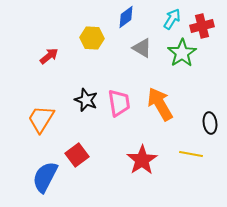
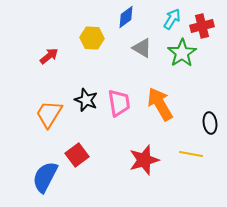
orange trapezoid: moved 8 px right, 5 px up
red star: moved 2 px right; rotated 16 degrees clockwise
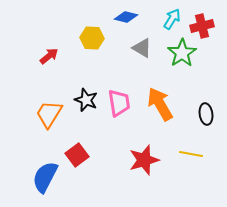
blue diamond: rotated 50 degrees clockwise
black ellipse: moved 4 px left, 9 px up
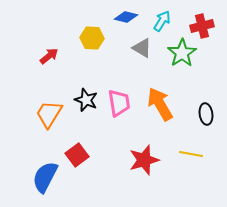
cyan arrow: moved 10 px left, 2 px down
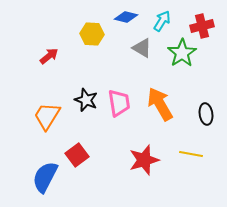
yellow hexagon: moved 4 px up
orange trapezoid: moved 2 px left, 2 px down
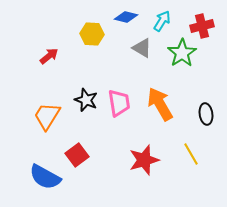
yellow line: rotated 50 degrees clockwise
blue semicircle: rotated 88 degrees counterclockwise
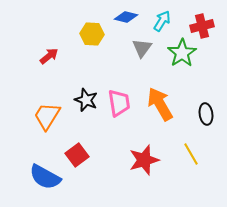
gray triangle: rotated 35 degrees clockwise
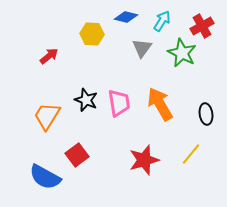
red cross: rotated 15 degrees counterclockwise
green star: rotated 12 degrees counterclockwise
yellow line: rotated 70 degrees clockwise
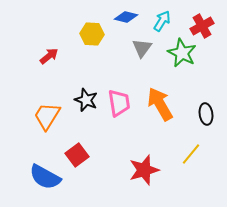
red star: moved 10 px down
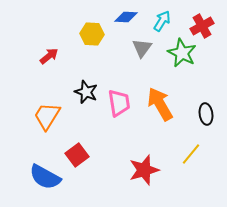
blue diamond: rotated 10 degrees counterclockwise
black star: moved 8 px up
